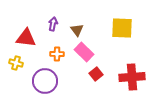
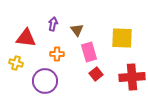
yellow square: moved 10 px down
pink rectangle: moved 5 px right; rotated 30 degrees clockwise
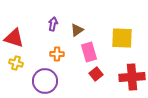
brown triangle: rotated 32 degrees clockwise
red triangle: moved 12 px left; rotated 10 degrees clockwise
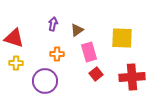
yellow cross: rotated 16 degrees counterclockwise
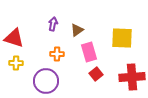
purple circle: moved 1 px right
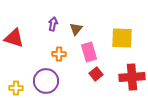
brown triangle: moved 1 px left, 1 px up; rotated 16 degrees counterclockwise
orange cross: moved 2 px right
yellow cross: moved 25 px down
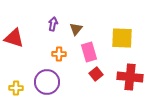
red cross: moved 2 px left; rotated 10 degrees clockwise
purple circle: moved 1 px right, 1 px down
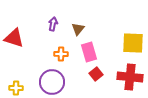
brown triangle: moved 2 px right
yellow square: moved 11 px right, 5 px down
orange cross: moved 2 px right
purple circle: moved 5 px right
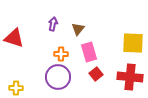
purple circle: moved 6 px right, 5 px up
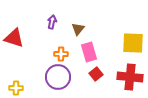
purple arrow: moved 1 px left, 2 px up
